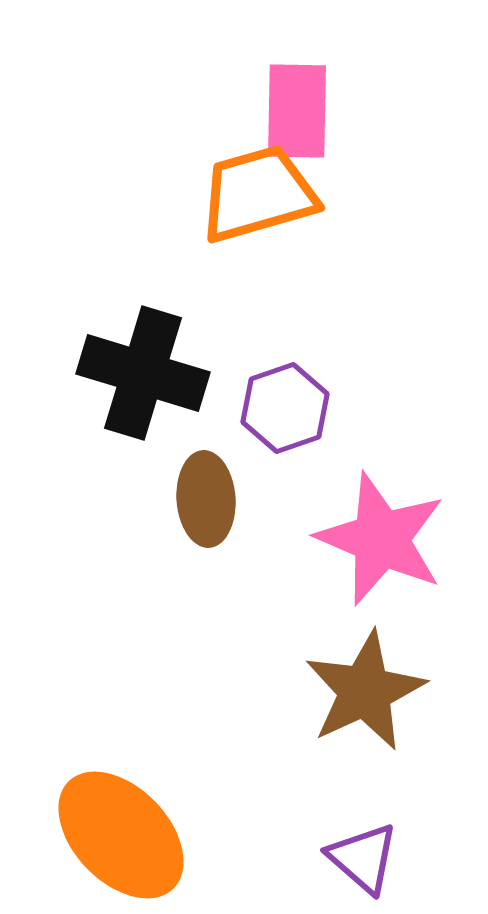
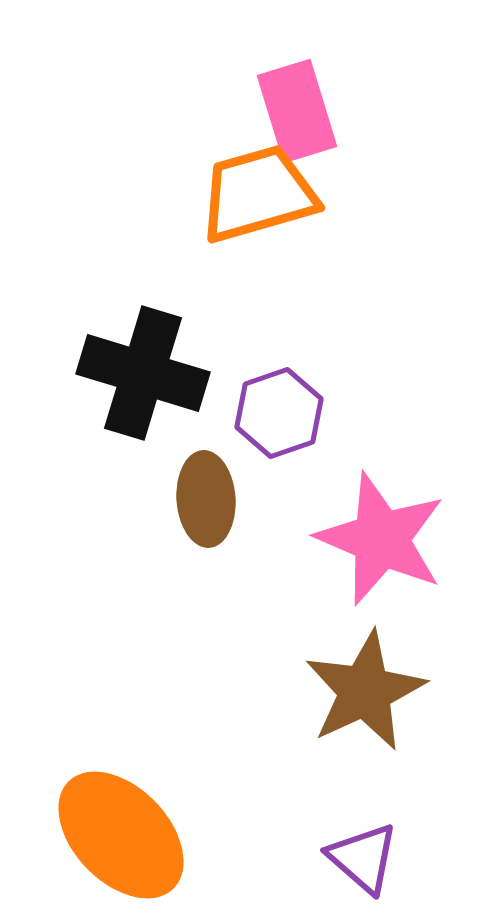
pink rectangle: rotated 18 degrees counterclockwise
purple hexagon: moved 6 px left, 5 px down
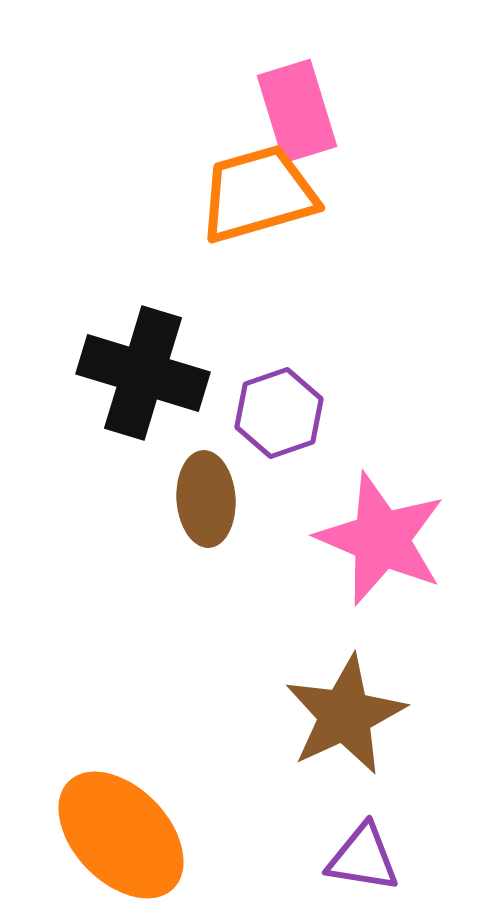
brown star: moved 20 px left, 24 px down
purple triangle: rotated 32 degrees counterclockwise
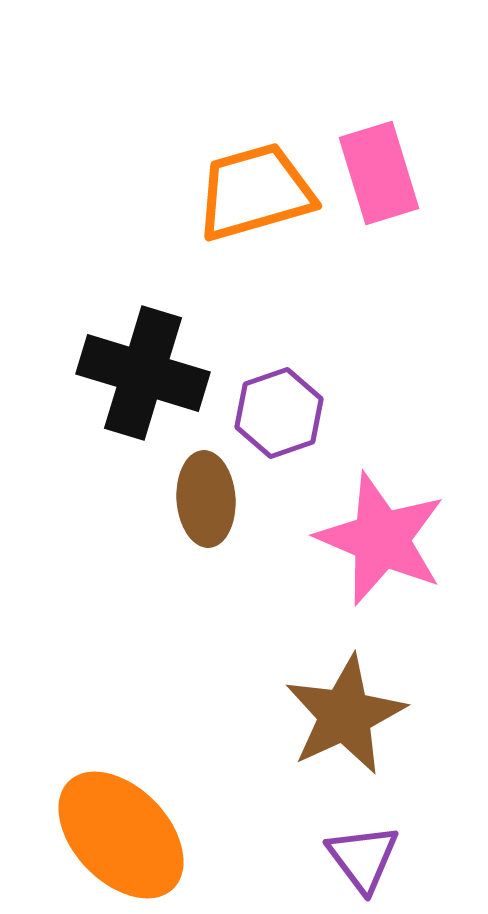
pink rectangle: moved 82 px right, 62 px down
orange trapezoid: moved 3 px left, 2 px up
purple triangle: rotated 44 degrees clockwise
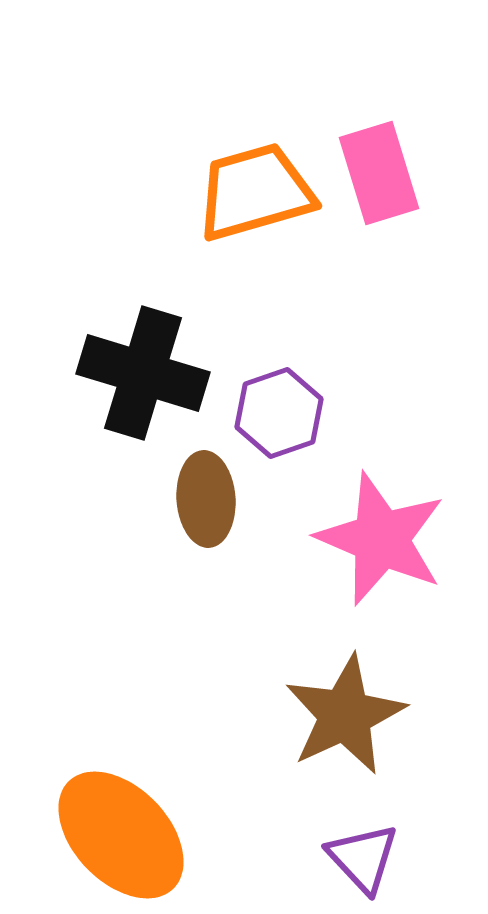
purple triangle: rotated 6 degrees counterclockwise
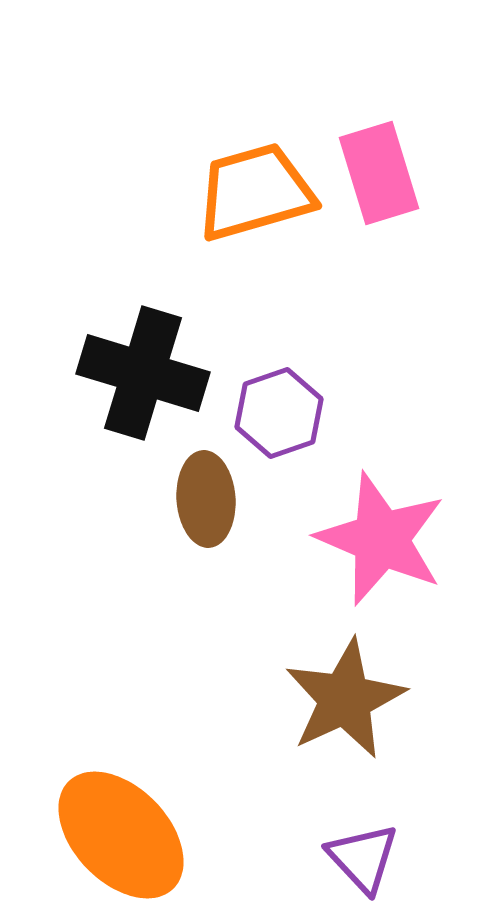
brown star: moved 16 px up
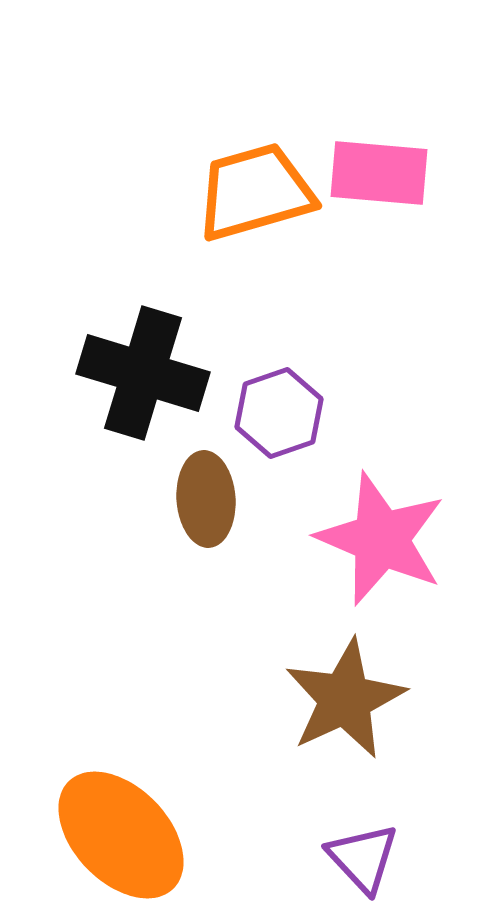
pink rectangle: rotated 68 degrees counterclockwise
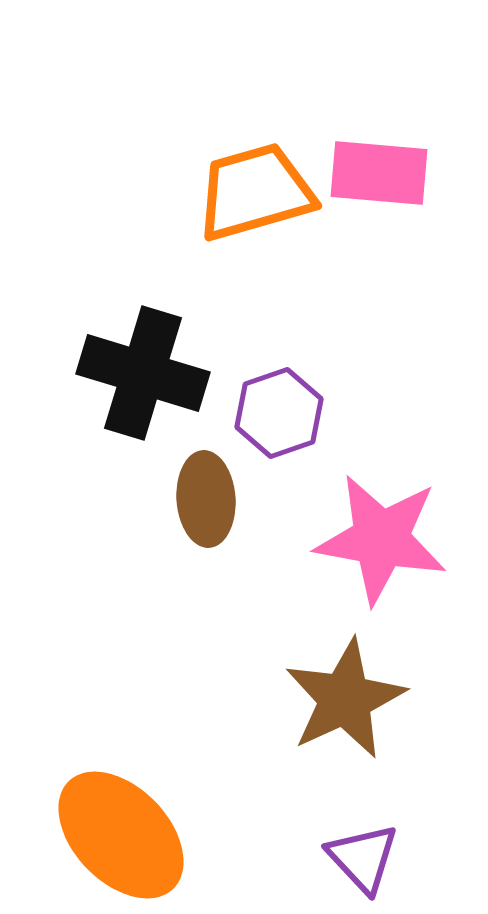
pink star: rotated 13 degrees counterclockwise
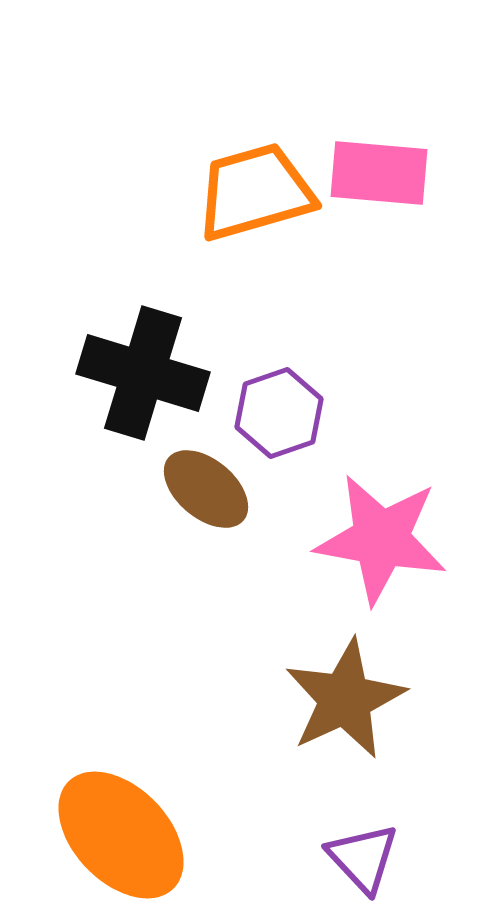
brown ellipse: moved 10 px up; rotated 46 degrees counterclockwise
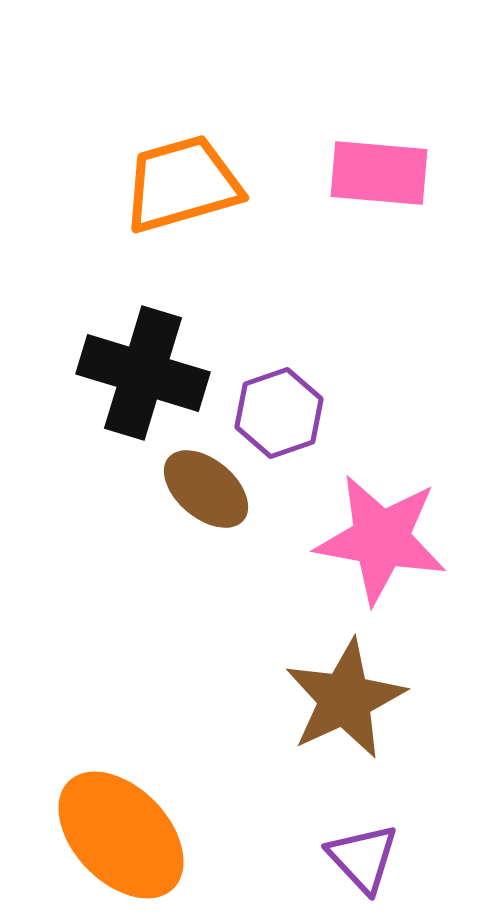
orange trapezoid: moved 73 px left, 8 px up
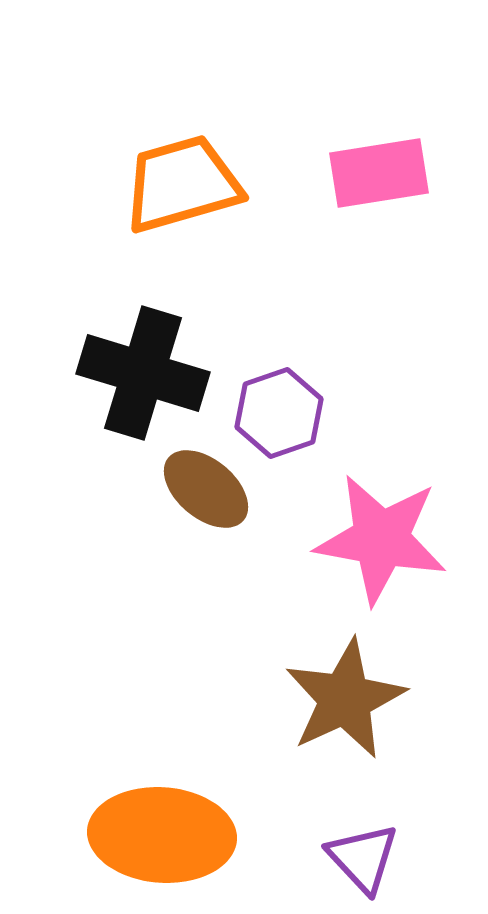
pink rectangle: rotated 14 degrees counterclockwise
orange ellipse: moved 41 px right; rotated 42 degrees counterclockwise
